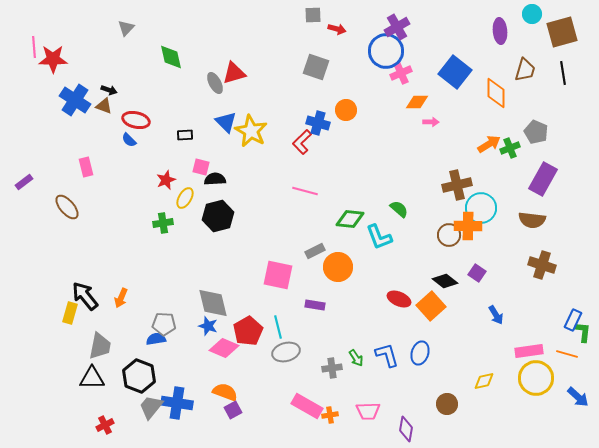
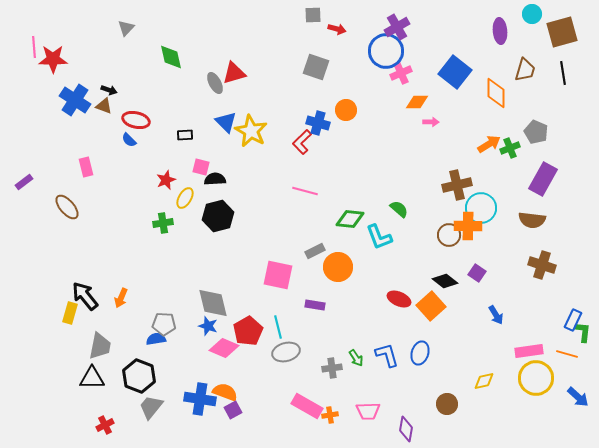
blue cross at (177, 403): moved 23 px right, 4 px up
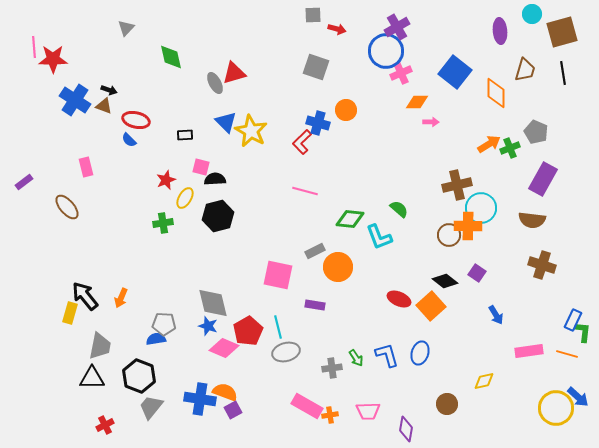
yellow circle at (536, 378): moved 20 px right, 30 px down
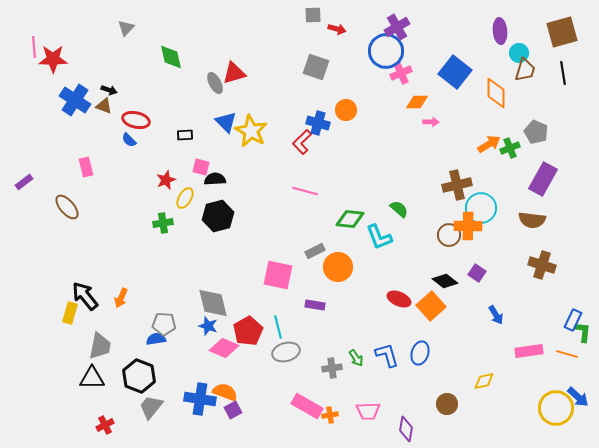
cyan circle at (532, 14): moved 13 px left, 39 px down
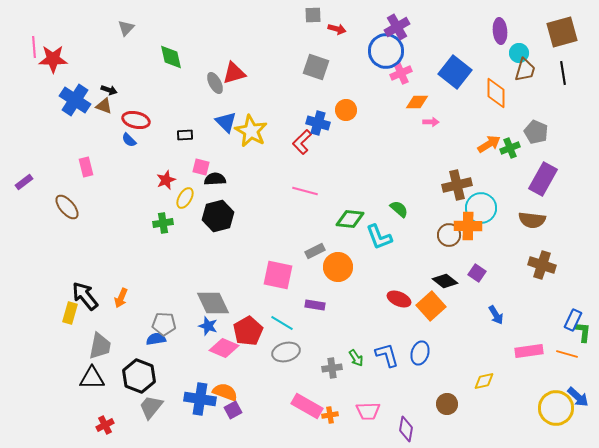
gray diamond at (213, 303): rotated 12 degrees counterclockwise
cyan line at (278, 327): moved 4 px right, 4 px up; rotated 45 degrees counterclockwise
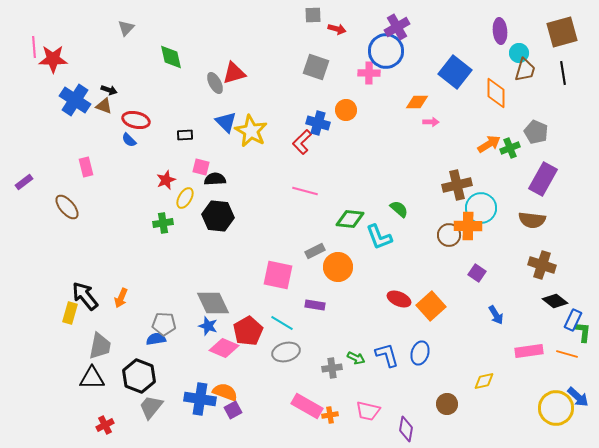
pink cross at (401, 73): moved 32 px left; rotated 25 degrees clockwise
black hexagon at (218, 216): rotated 20 degrees clockwise
black diamond at (445, 281): moved 110 px right, 20 px down
green arrow at (356, 358): rotated 30 degrees counterclockwise
pink trapezoid at (368, 411): rotated 15 degrees clockwise
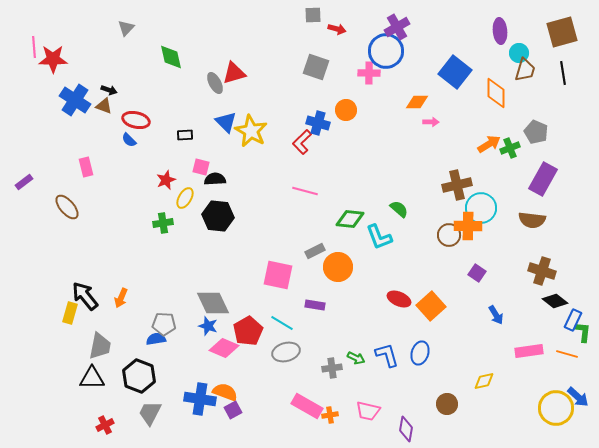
brown cross at (542, 265): moved 6 px down
gray trapezoid at (151, 407): moved 1 px left, 6 px down; rotated 12 degrees counterclockwise
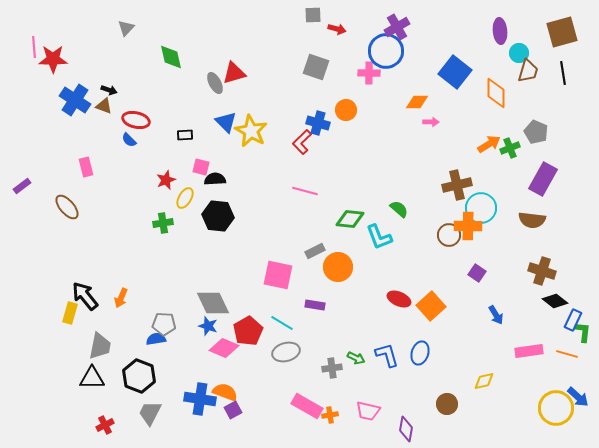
brown trapezoid at (525, 70): moved 3 px right, 1 px down
purple rectangle at (24, 182): moved 2 px left, 4 px down
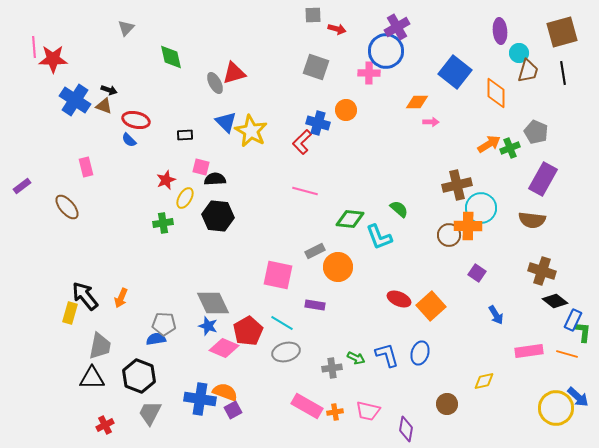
orange cross at (330, 415): moved 5 px right, 3 px up
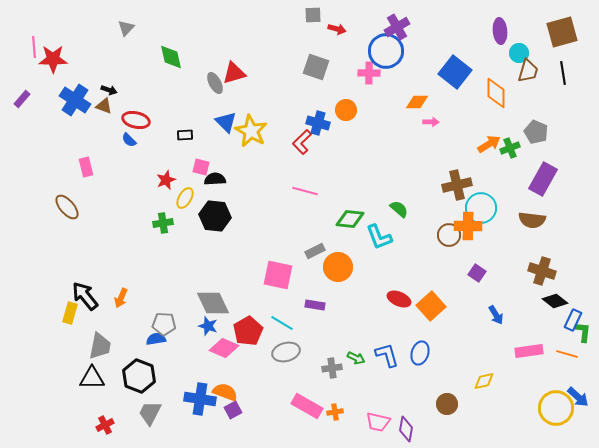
purple rectangle at (22, 186): moved 87 px up; rotated 12 degrees counterclockwise
black hexagon at (218, 216): moved 3 px left
pink trapezoid at (368, 411): moved 10 px right, 11 px down
